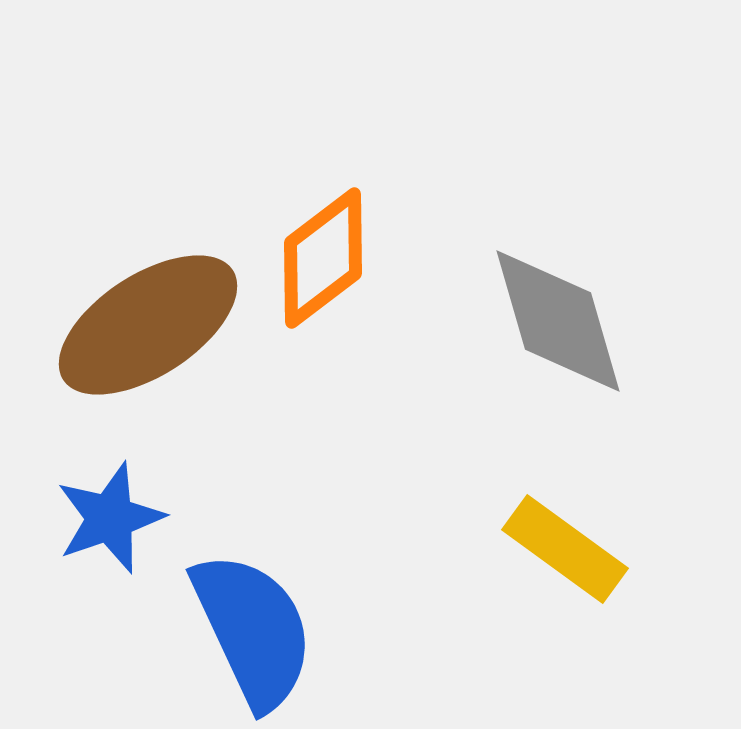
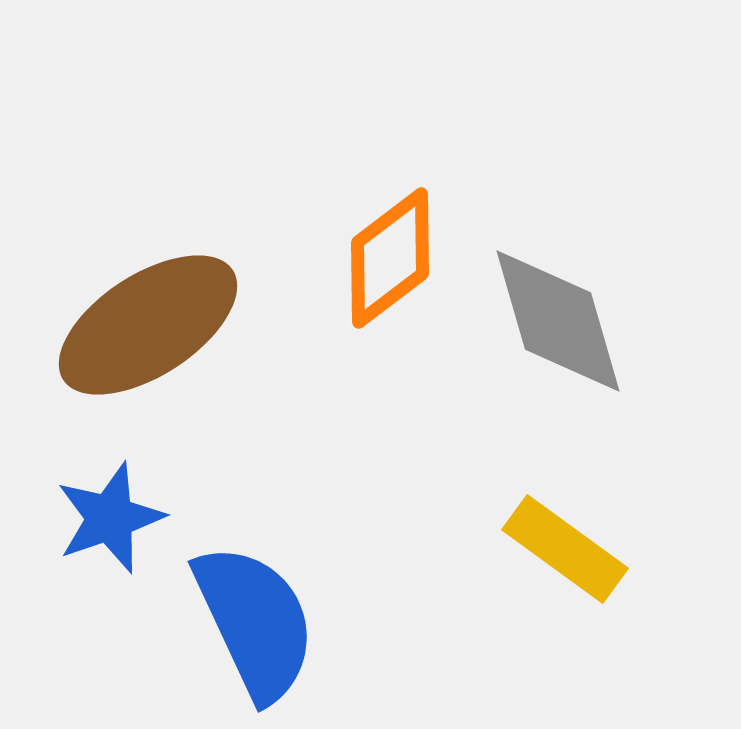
orange diamond: moved 67 px right
blue semicircle: moved 2 px right, 8 px up
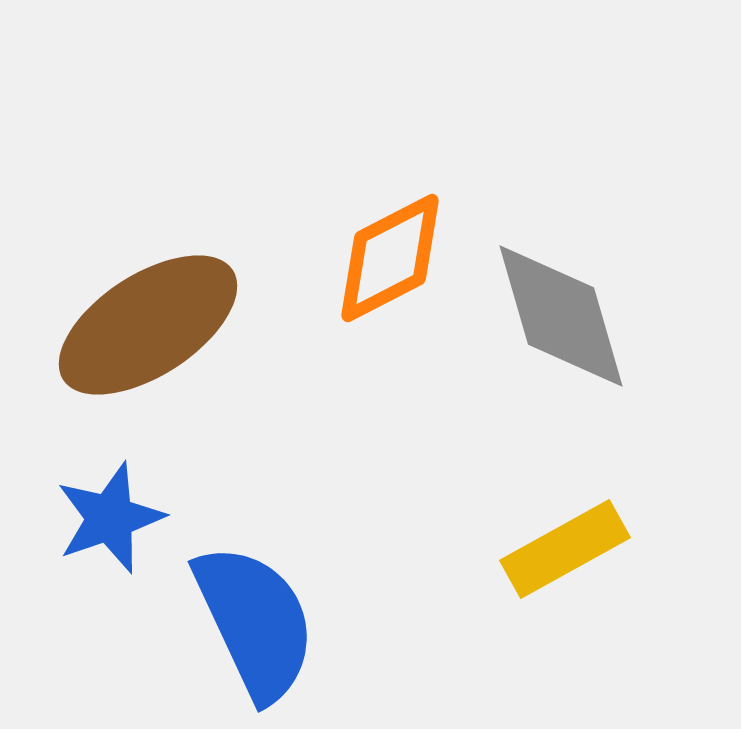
orange diamond: rotated 10 degrees clockwise
gray diamond: moved 3 px right, 5 px up
yellow rectangle: rotated 65 degrees counterclockwise
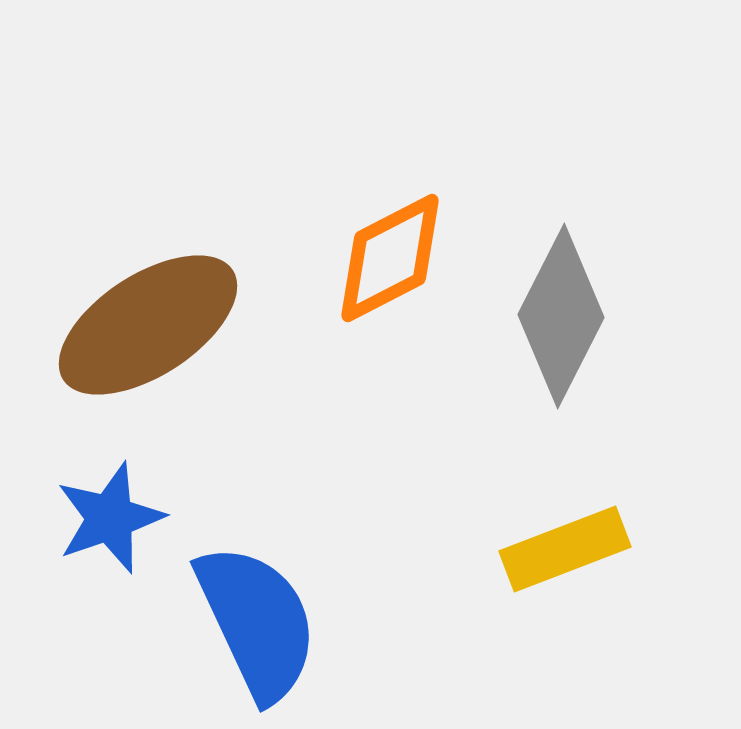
gray diamond: rotated 43 degrees clockwise
yellow rectangle: rotated 8 degrees clockwise
blue semicircle: moved 2 px right
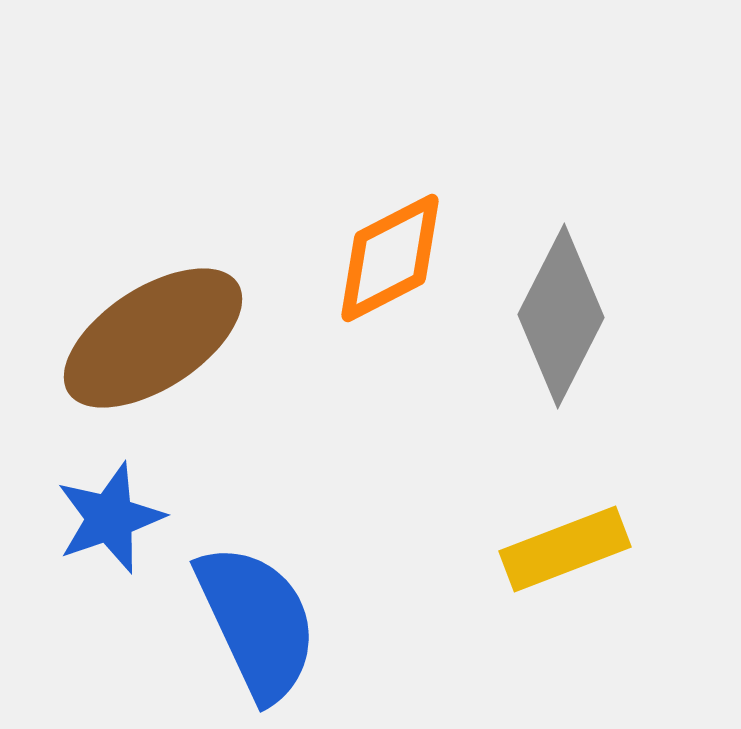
brown ellipse: moved 5 px right, 13 px down
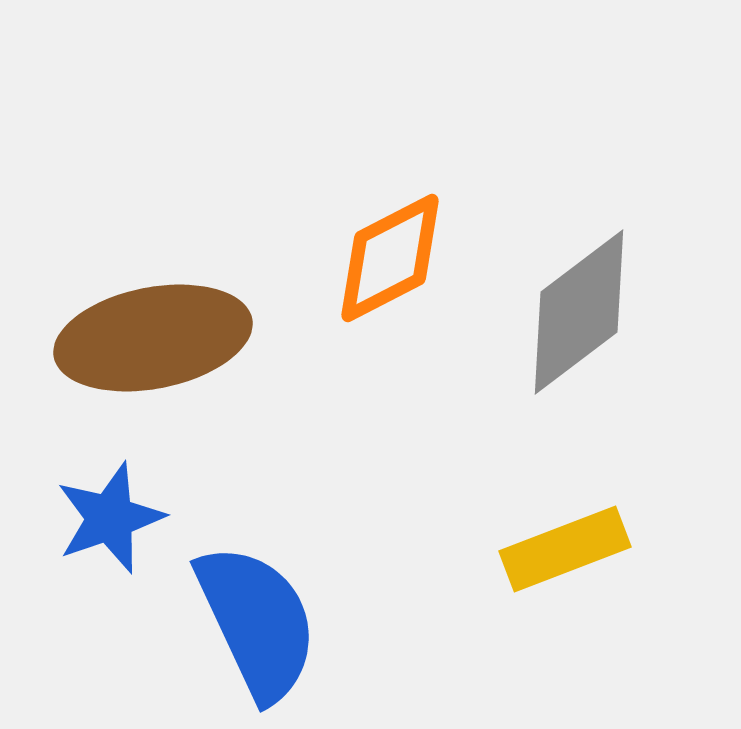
gray diamond: moved 18 px right, 4 px up; rotated 26 degrees clockwise
brown ellipse: rotated 22 degrees clockwise
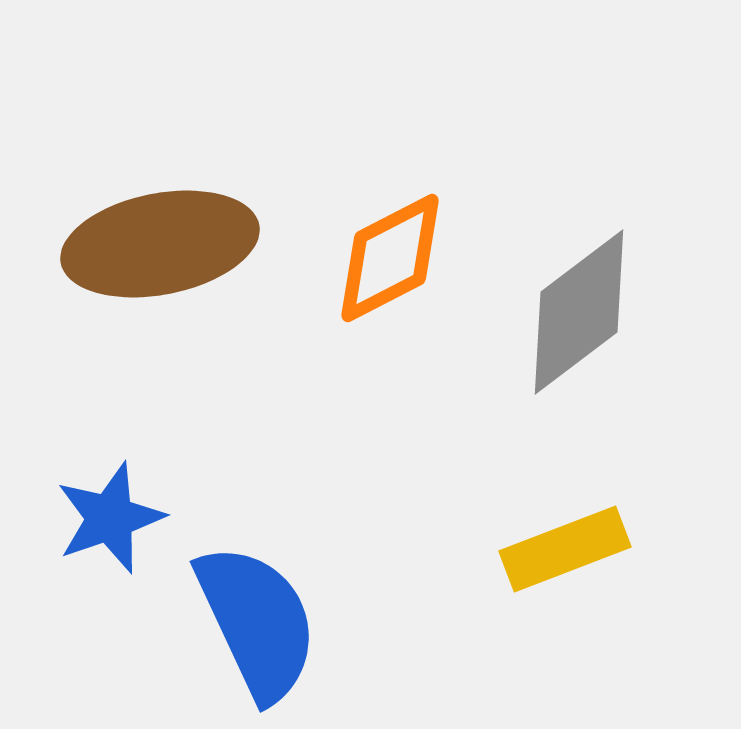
brown ellipse: moved 7 px right, 94 px up
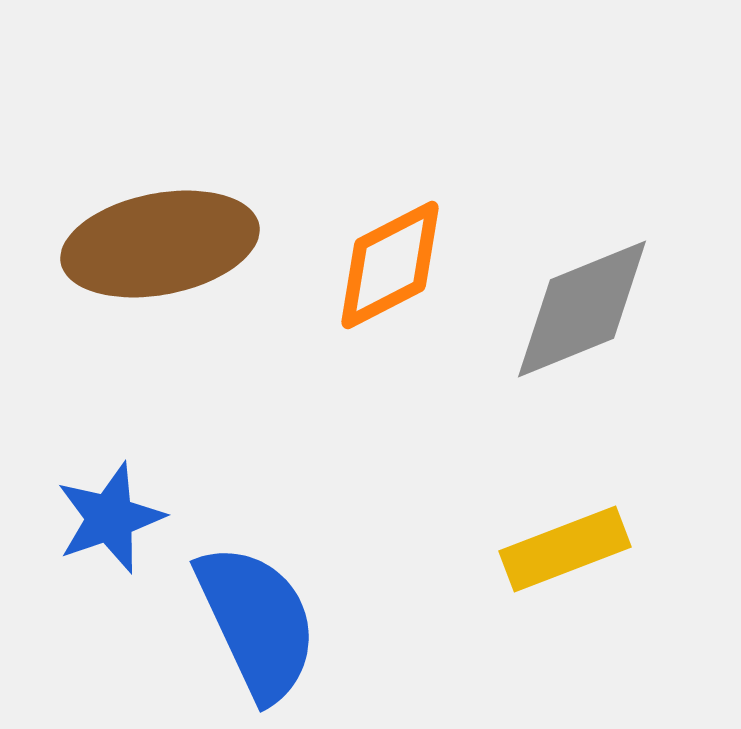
orange diamond: moved 7 px down
gray diamond: moved 3 px right, 3 px up; rotated 15 degrees clockwise
